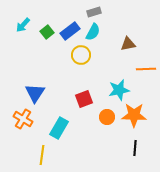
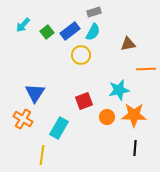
red square: moved 2 px down
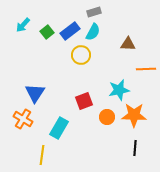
brown triangle: rotated 14 degrees clockwise
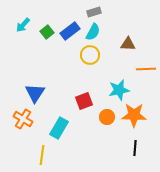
yellow circle: moved 9 px right
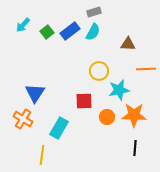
yellow circle: moved 9 px right, 16 px down
red square: rotated 18 degrees clockwise
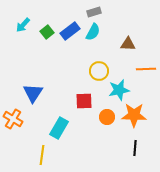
blue triangle: moved 2 px left
orange cross: moved 10 px left
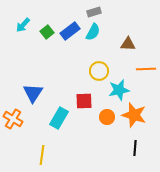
orange star: rotated 15 degrees clockwise
cyan rectangle: moved 10 px up
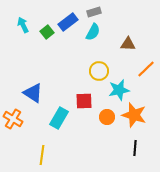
cyan arrow: rotated 112 degrees clockwise
blue rectangle: moved 2 px left, 9 px up
orange line: rotated 42 degrees counterclockwise
blue triangle: rotated 30 degrees counterclockwise
